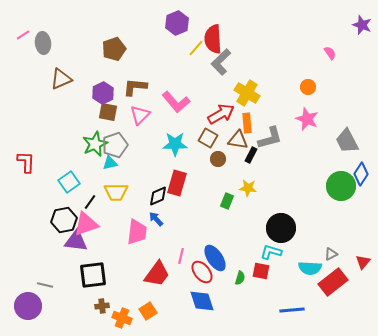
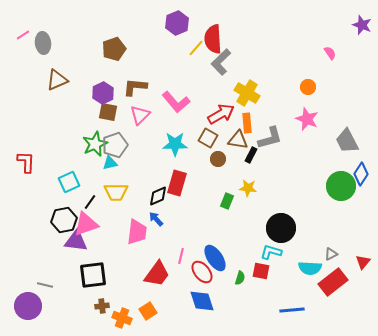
brown triangle at (61, 79): moved 4 px left, 1 px down
cyan square at (69, 182): rotated 10 degrees clockwise
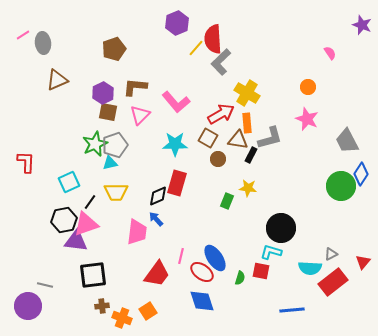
red ellipse at (202, 272): rotated 15 degrees counterclockwise
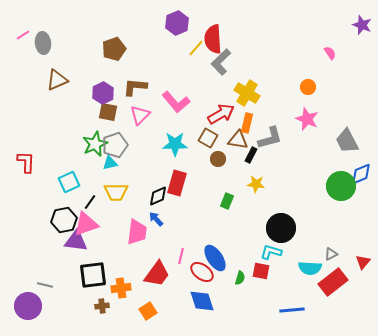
orange rectangle at (247, 123): rotated 18 degrees clockwise
blue diamond at (361, 174): rotated 35 degrees clockwise
yellow star at (248, 188): moved 8 px right, 4 px up
orange cross at (122, 318): moved 1 px left, 30 px up; rotated 30 degrees counterclockwise
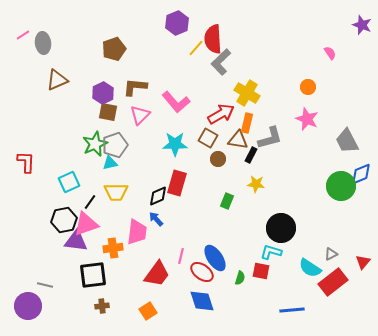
cyan semicircle at (310, 268): rotated 30 degrees clockwise
orange cross at (121, 288): moved 8 px left, 40 px up
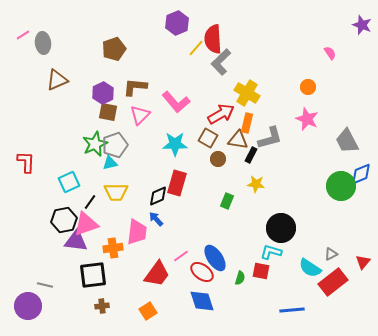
pink line at (181, 256): rotated 42 degrees clockwise
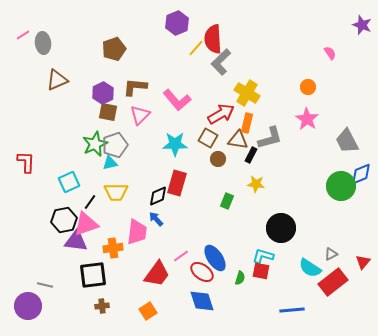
pink L-shape at (176, 102): moved 1 px right, 2 px up
pink star at (307, 119): rotated 10 degrees clockwise
cyan L-shape at (271, 252): moved 8 px left, 4 px down
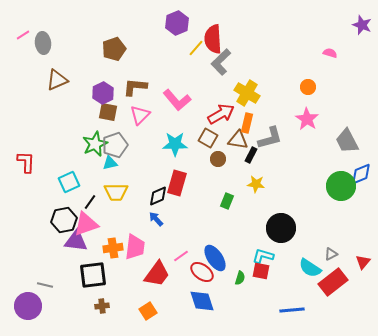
pink semicircle at (330, 53): rotated 40 degrees counterclockwise
pink trapezoid at (137, 232): moved 2 px left, 15 px down
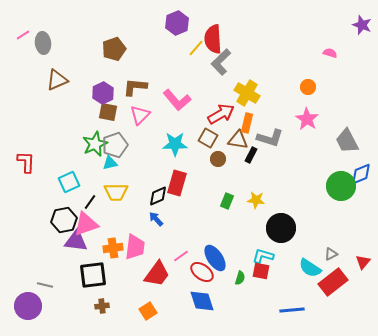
gray L-shape at (270, 138): rotated 32 degrees clockwise
yellow star at (256, 184): moved 16 px down
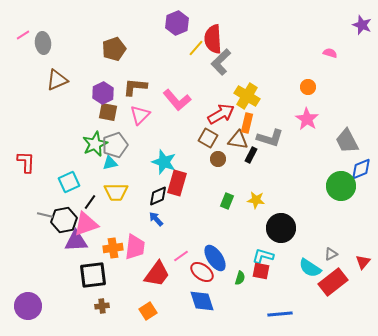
yellow cross at (247, 93): moved 3 px down
cyan star at (175, 144): moved 11 px left, 18 px down; rotated 20 degrees clockwise
blue diamond at (361, 174): moved 5 px up
purple triangle at (76, 241): rotated 10 degrees counterclockwise
gray line at (45, 285): moved 70 px up
blue line at (292, 310): moved 12 px left, 4 px down
